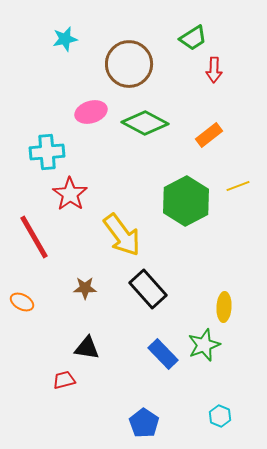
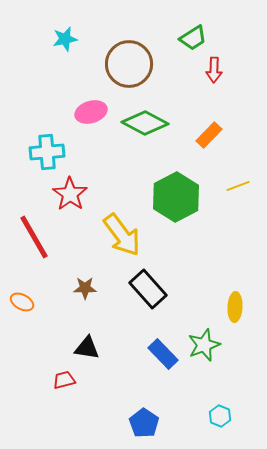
orange rectangle: rotated 8 degrees counterclockwise
green hexagon: moved 10 px left, 4 px up
yellow ellipse: moved 11 px right
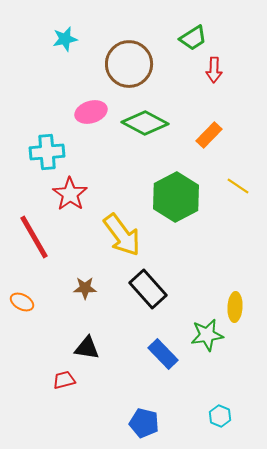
yellow line: rotated 55 degrees clockwise
green star: moved 3 px right, 10 px up; rotated 12 degrees clockwise
blue pentagon: rotated 20 degrees counterclockwise
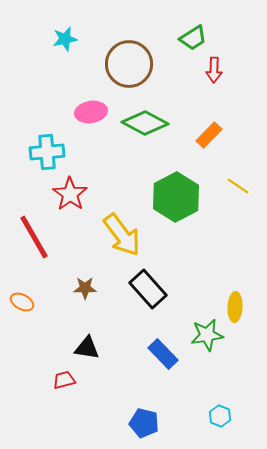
pink ellipse: rotated 8 degrees clockwise
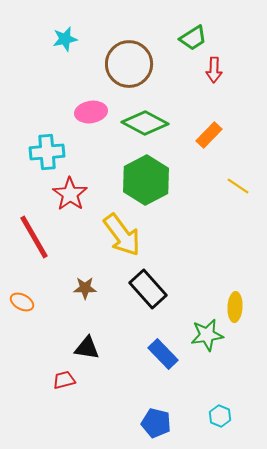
green hexagon: moved 30 px left, 17 px up
blue pentagon: moved 12 px right
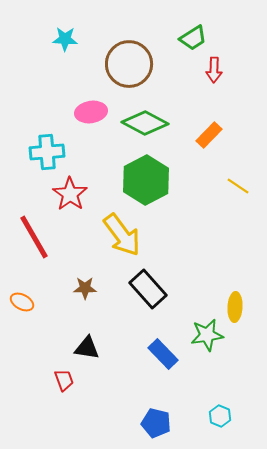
cyan star: rotated 15 degrees clockwise
red trapezoid: rotated 85 degrees clockwise
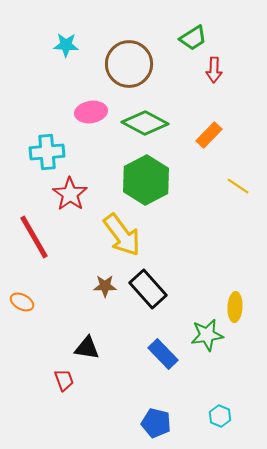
cyan star: moved 1 px right, 6 px down
brown star: moved 20 px right, 2 px up
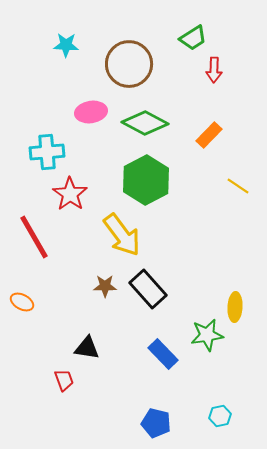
cyan hexagon: rotated 25 degrees clockwise
